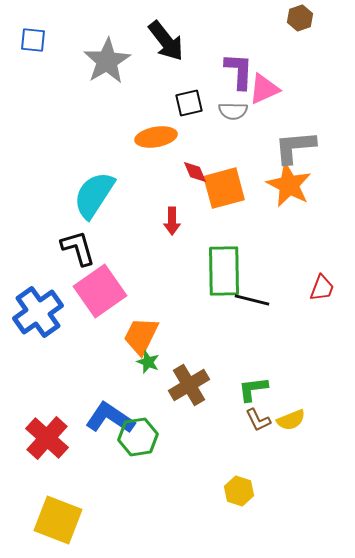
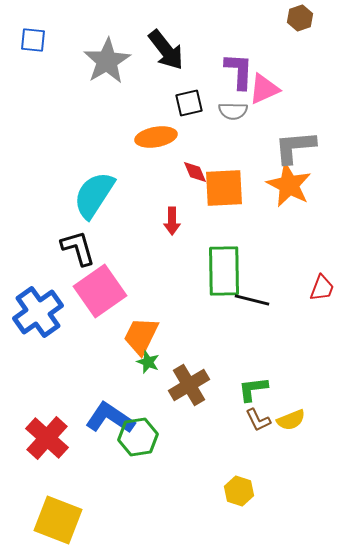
black arrow: moved 9 px down
orange square: rotated 12 degrees clockwise
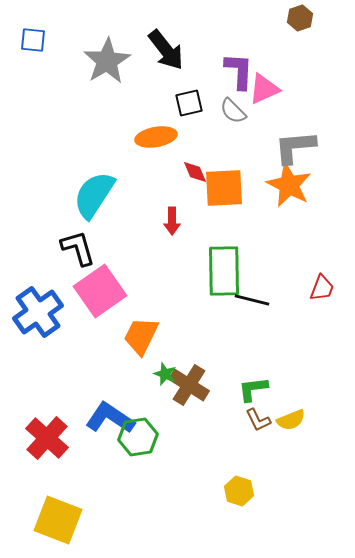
gray semicircle: rotated 44 degrees clockwise
green star: moved 17 px right, 12 px down
brown cross: rotated 27 degrees counterclockwise
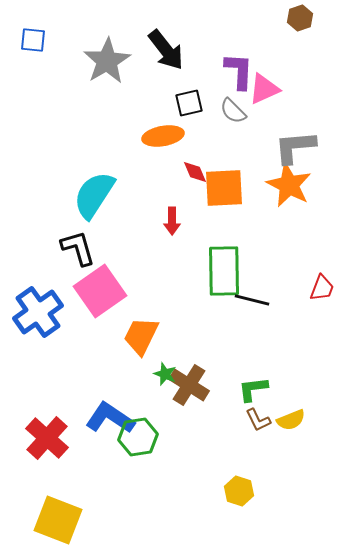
orange ellipse: moved 7 px right, 1 px up
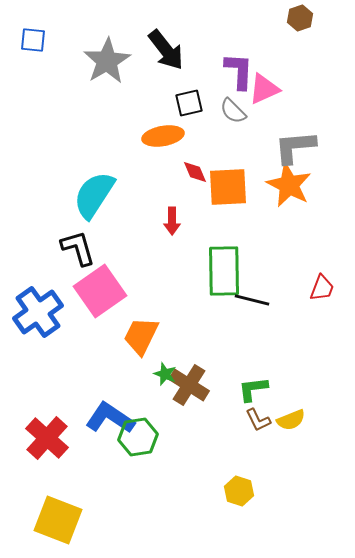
orange square: moved 4 px right, 1 px up
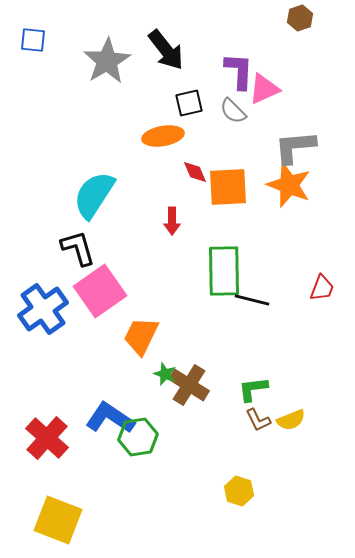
orange star: rotated 6 degrees counterclockwise
blue cross: moved 5 px right, 3 px up
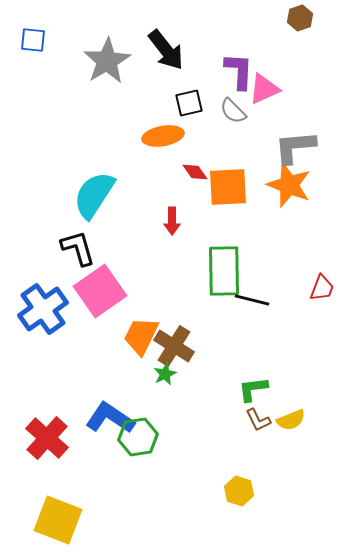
red diamond: rotated 12 degrees counterclockwise
green star: rotated 25 degrees clockwise
brown cross: moved 15 px left, 39 px up
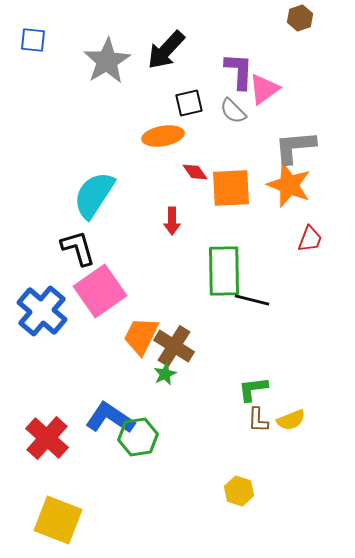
black arrow: rotated 81 degrees clockwise
pink triangle: rotated 12 degrees counterclockwise
orange square: moved 3 px right, 1 px down
red trapezoid: moved 12 px left, 49 px up
blue cross: moved 1 px left, 2 px down; rotated 15 degrees counterclockwise
brown L-shape: rotated 28 degrees clockwise
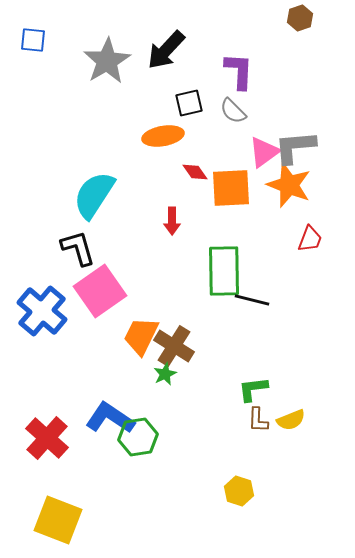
pink triangle: moved 63 px down
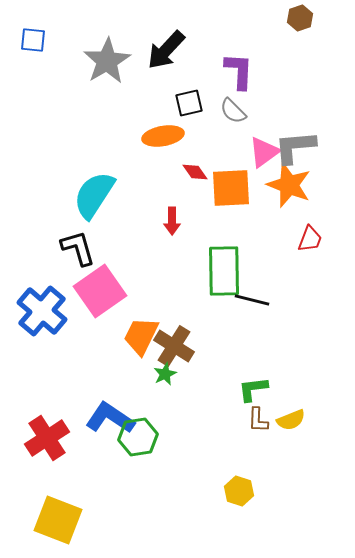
red cross: rotated 15 degrees clockwise
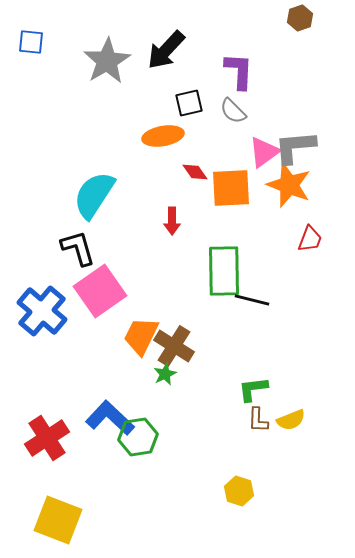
blue square: moved 2 px left, 2 px down
blue L-shape: rotated 9 degrees clockwise
